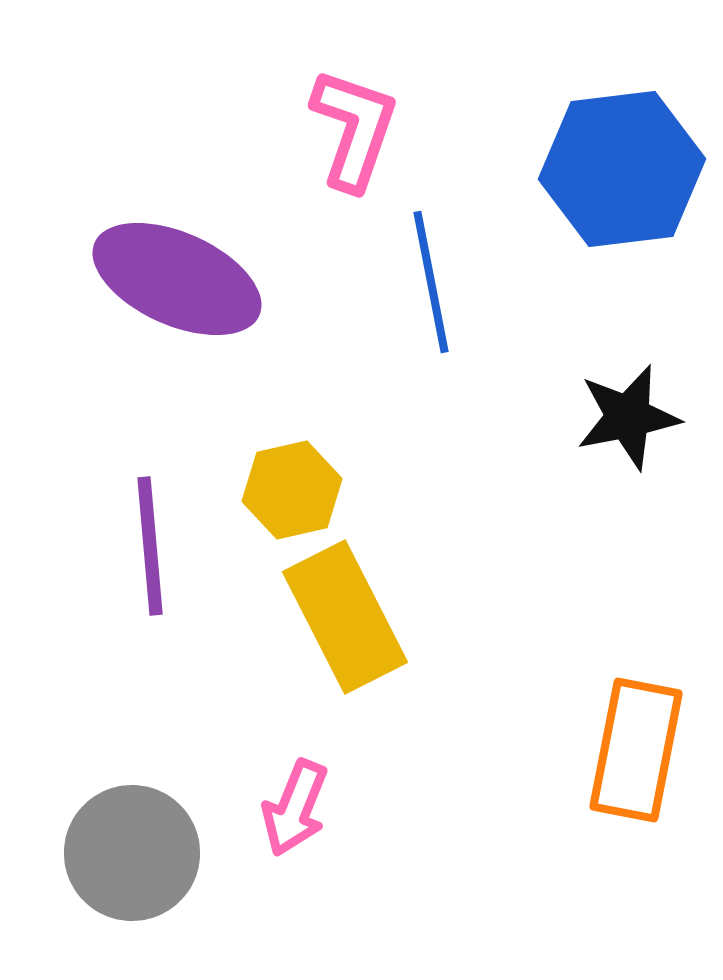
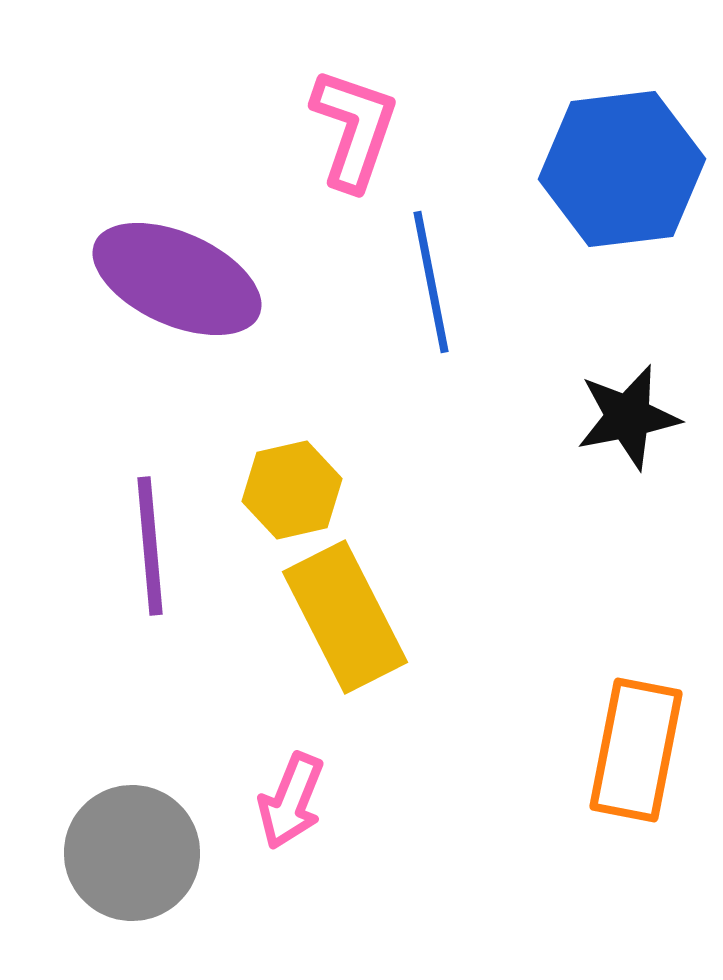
pink arrow: moved 4 px left, 7 px up
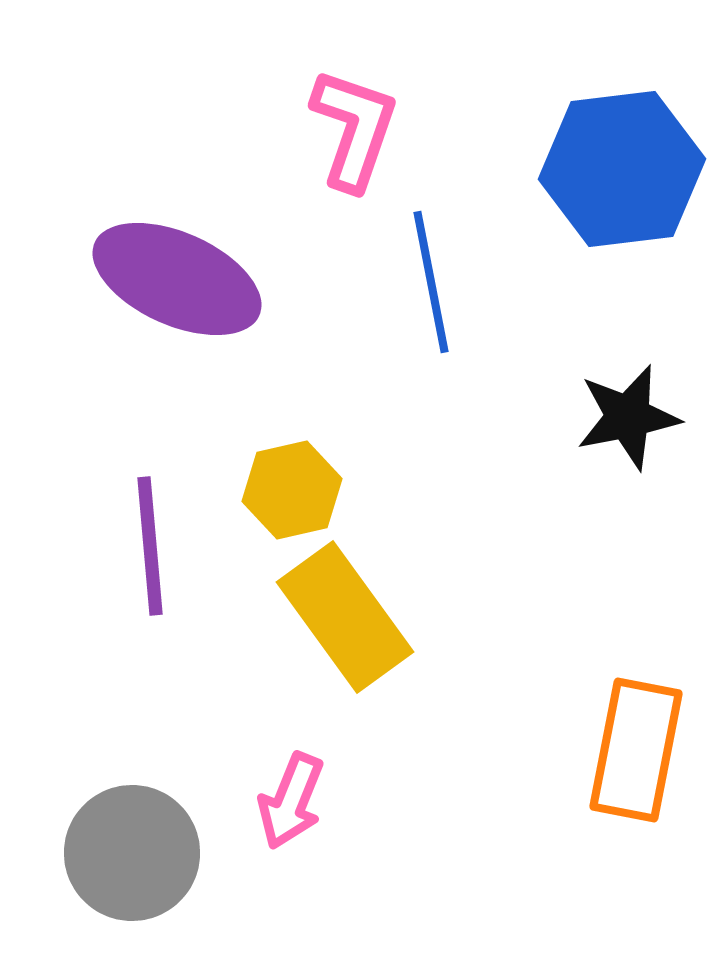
yellow rectangle: rotated 9 degrees counterclockwise
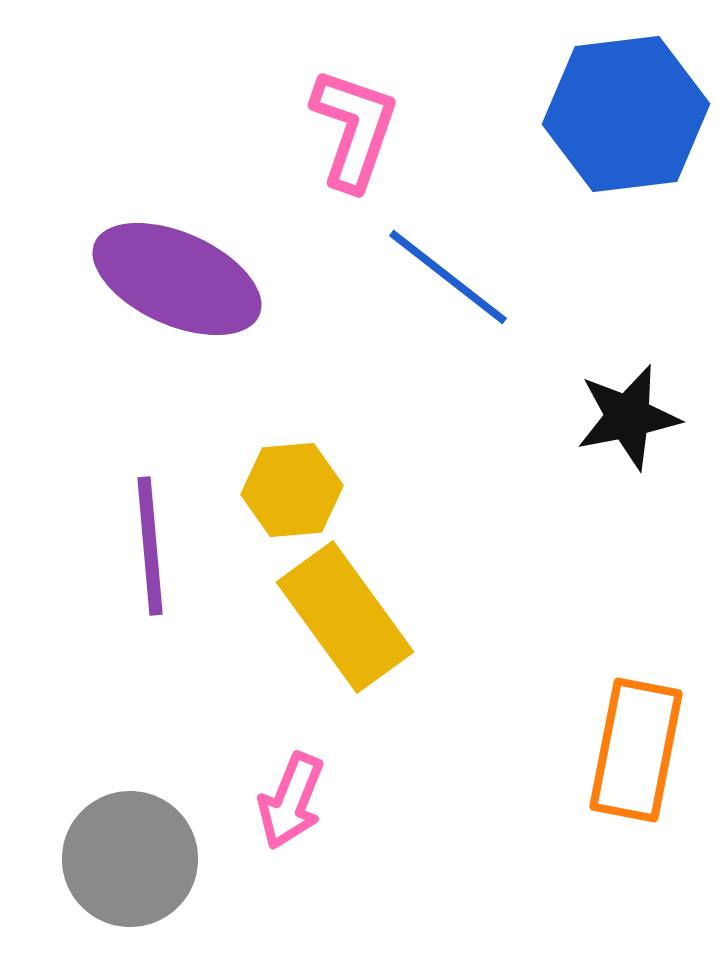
blue hexagon: moved 4 px right, 55 px up
blue line: moved 17 px right, 5 px up; rotated 41 degrees counterclockwise
yellow hexagon: rotated 8 degrees clockwise
gray circle: moved 2 px left, 6 px down
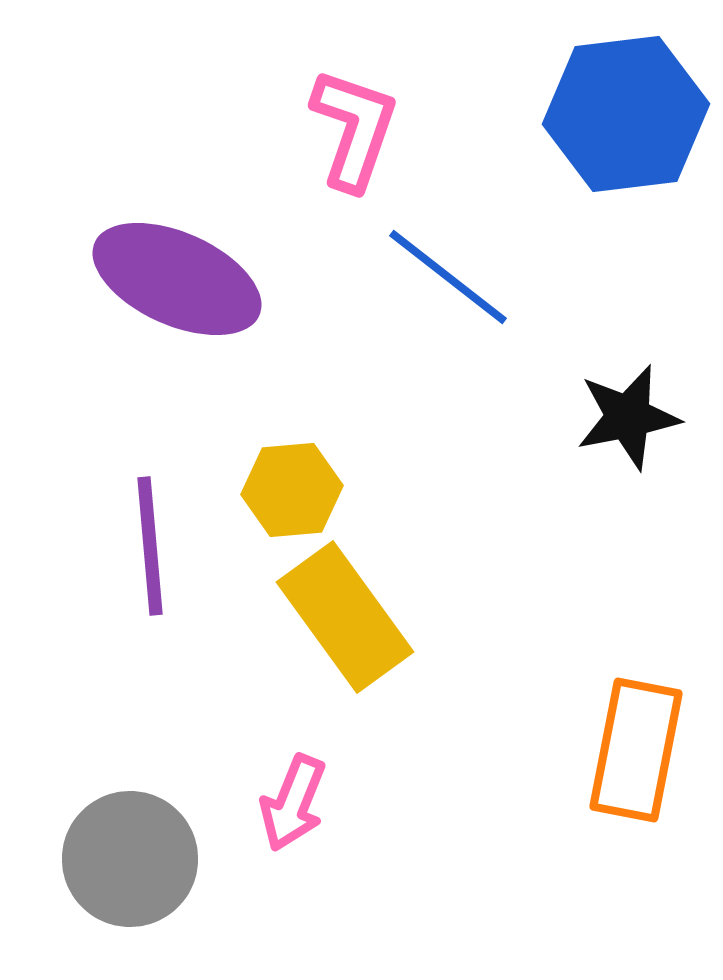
pink arrow: moved 2 px right, 2 px down
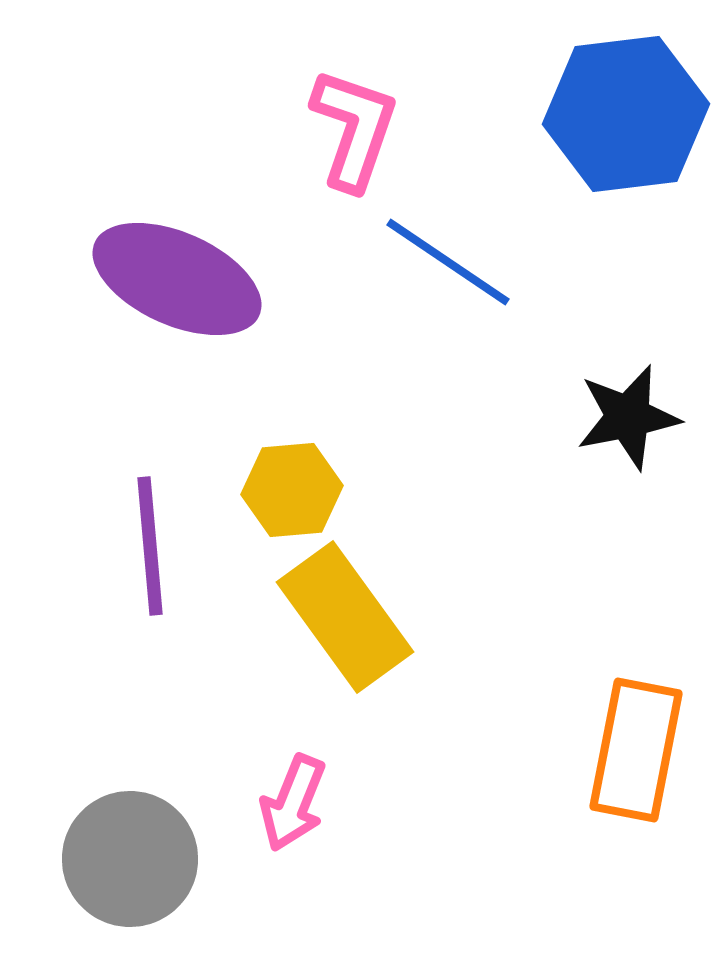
blue line: moved 15 px up; rotated 4 degrees counterclockwise
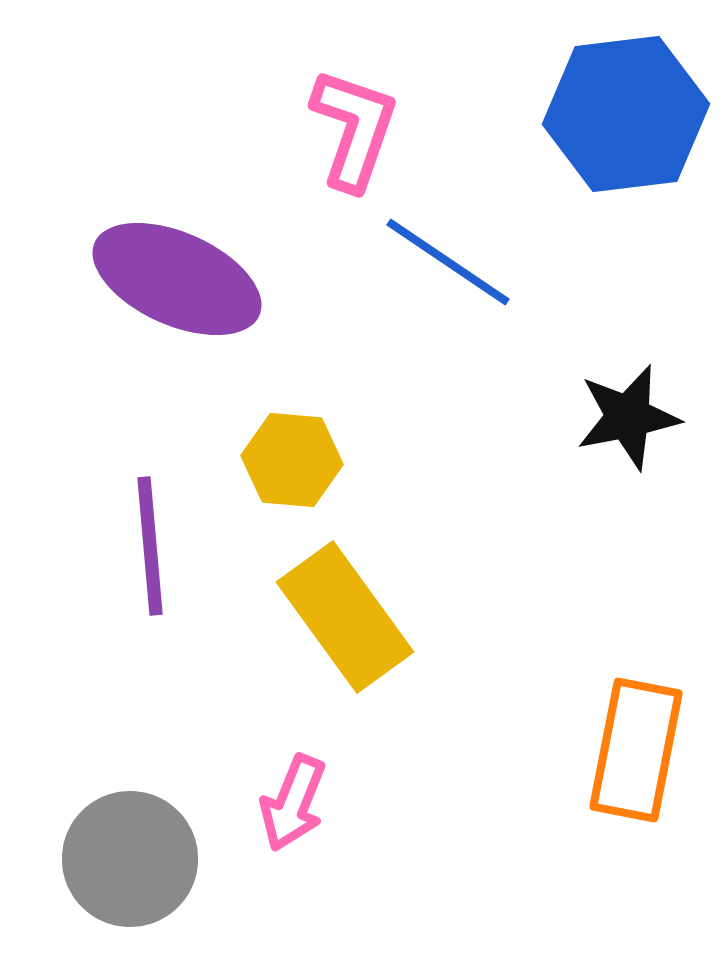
yellow hexagon: moved 30 px up; rotated 10 degrees clockwise
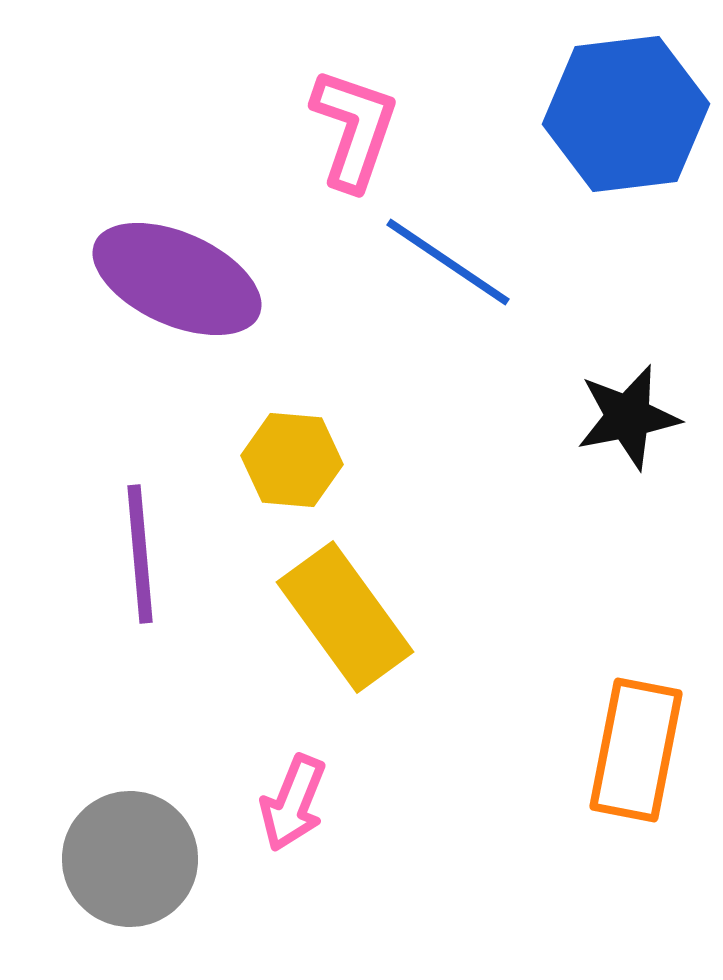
purple line: moved 10 px left, 8 px down
